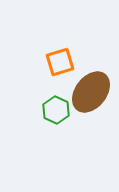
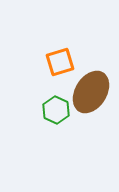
brown ellipse: rotated 6 degrees counterclockwise
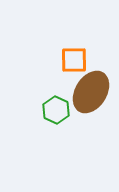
orange square: moved 14 px right, 2 px up; rotated 16 degrees clockwise
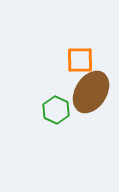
orange square: moved 6 px right
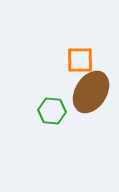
green hexagon: moved 4 px left, 1 px down; rotated 20 degrees counterclockwise
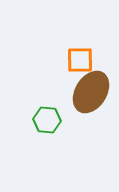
green hexagon: moved 5 px left, 9 px down
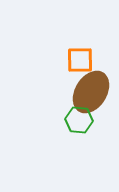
green hexagon: moved 32 px right
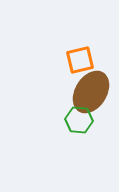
orange square: rotated 12 degrees counterclockwise
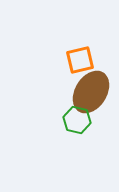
green hexagon: moved 2 px left; rotated 8 degrees clockwise
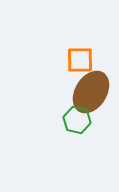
orange square: rotated 12 degrees clockwise
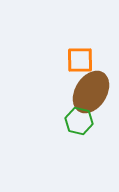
green hexagon: moved 2 px right, 1 px down
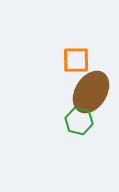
orange square: moved 4 px left
